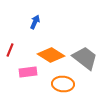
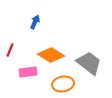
gray trapezoid: moved 4 px right, 5 px down
orange ellipse: rotated 15 degrees counterclockwise
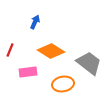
orange diamond: moved 4 px up
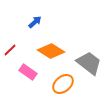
blue arrow: rotated 24 degrees clockwise
red line: rotated 24 degrees clockwise
pink rectangle: rotated 42 degrees clockwise
orange ellipse: rotated 30 degrees counterclockwise
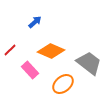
orange diamond: rotated 8 degrees counterclockwise
pink rectangle: moved 2 px right, 2 px up; rotated 12 degrees clockwise
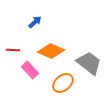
red line: moved 3 px right; rotated 48 degrees clockwise
orange ellipse: moved 1 px up
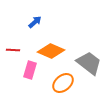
pink rectangle: rotated 60 degrees clockwise
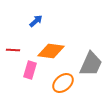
blue arrow: moved 1 px right, 1 px up
orange diamond: rotated 16 degrees counterclockwise
gray trapezoid: moved 2 px right, 1 px down; rotated 76 degrees clockwise
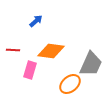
orange ellipse: moved 7 px right, 1 px down
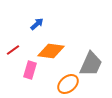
blue arrow: moved 1 px right, 3 px down
red line: rotated 40 degrees counterclockwise
orange ellipse: moved 2 px left
